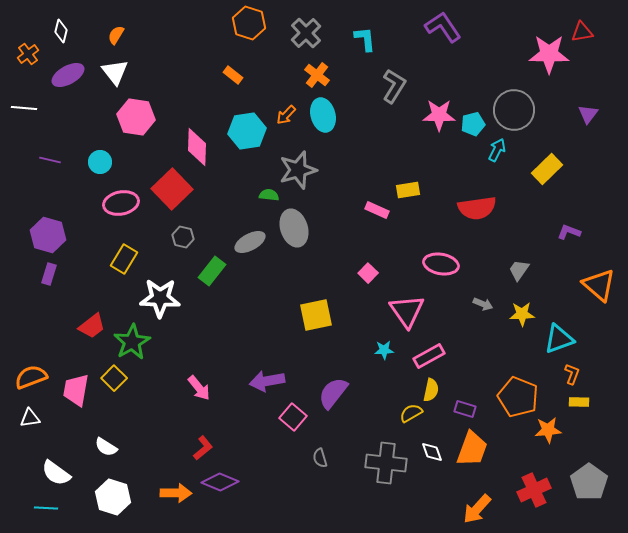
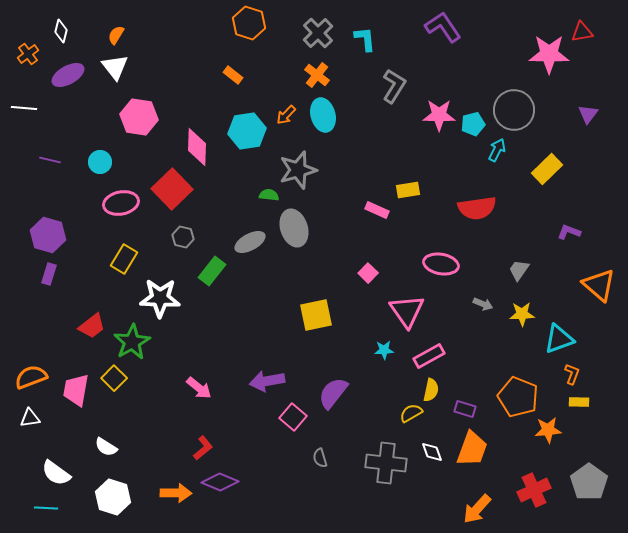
gray cross at (306, 33): moved 12 px right
white triangle at (115, 72): moved 5 px up
pink hexagon at (136, 117): moved 3 px right
pink arrow at (199, 388): rotated 12 degrees counterclockwise
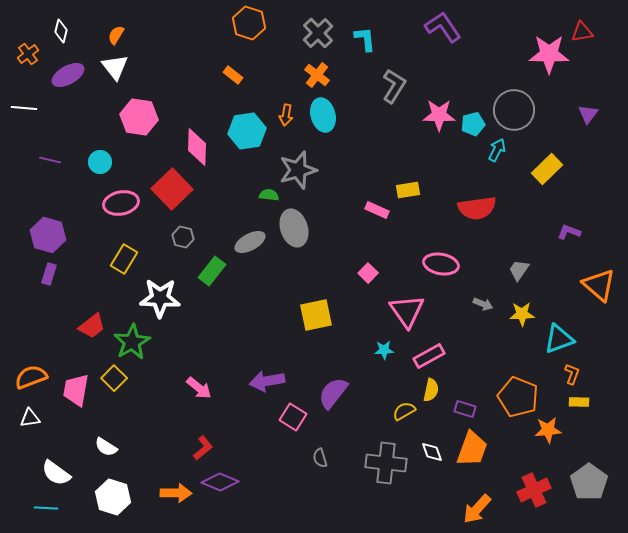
orange arrow at (286, 115): rotated 35 degrees counterclockwise
yellow semicircle at (411, 413): moved 7 px left, 2 px up
pink square at (293, 417): rotated 8 degrees counterclockwise
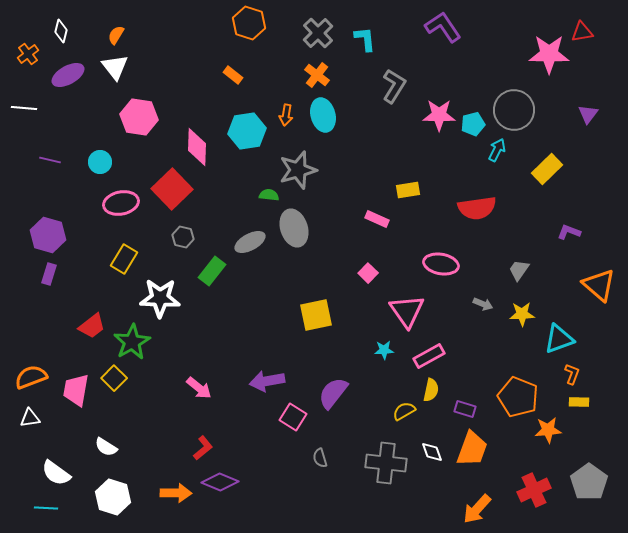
pink rectangle at (377, 210): moved 9 px down
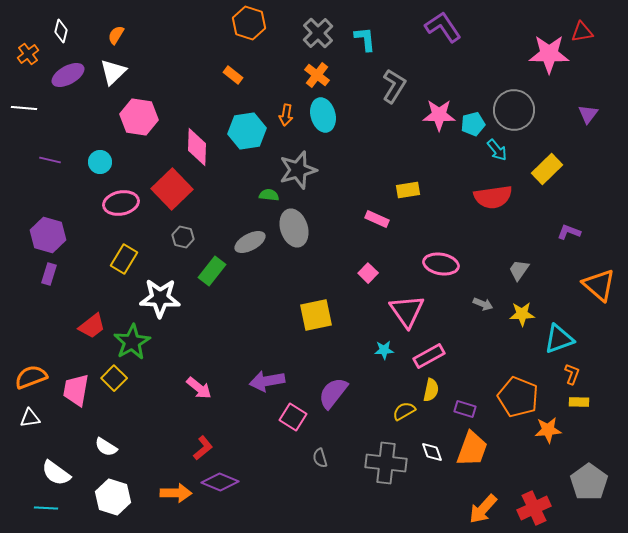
white triangle at (115, 67): moved 2 px left, 5 px down; rotated 24 degrees clockwise
cyan arrow at (497, 150): rotated 115 degrees clockwise
red semicircle at (477, 208): moved 16 px right, 11 px up
red cross at (534, 490): moved 18 px down
orange arrow at (477, 509): moved 6 px right
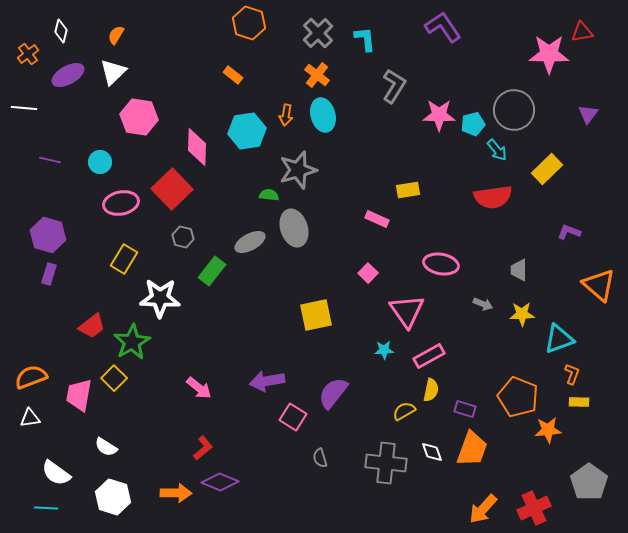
gray trapezoid at (519, 270): rotated 35 degrees counterclockwise
pink trapezoid at (76, 390): moved 3 px right, 5 px down
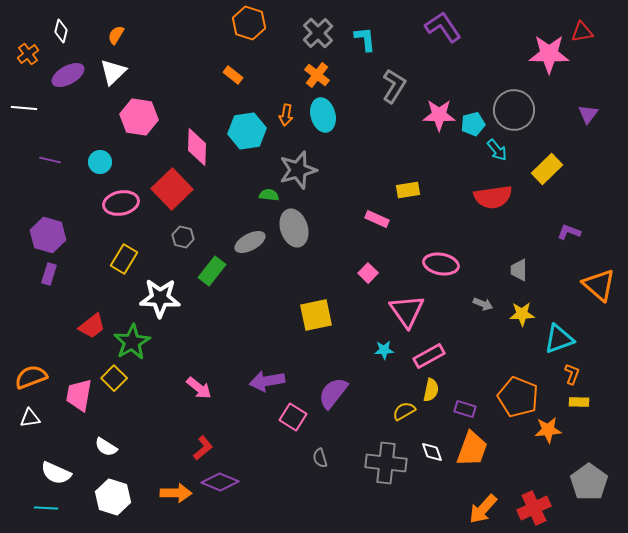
white semicircle at (56, 473): rotated 12 degrees counterclockwise
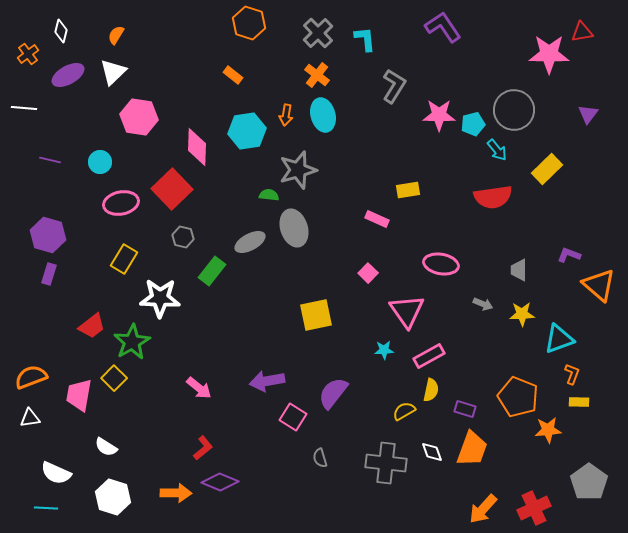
purple L-shape at (569, 232): moved 23 px down
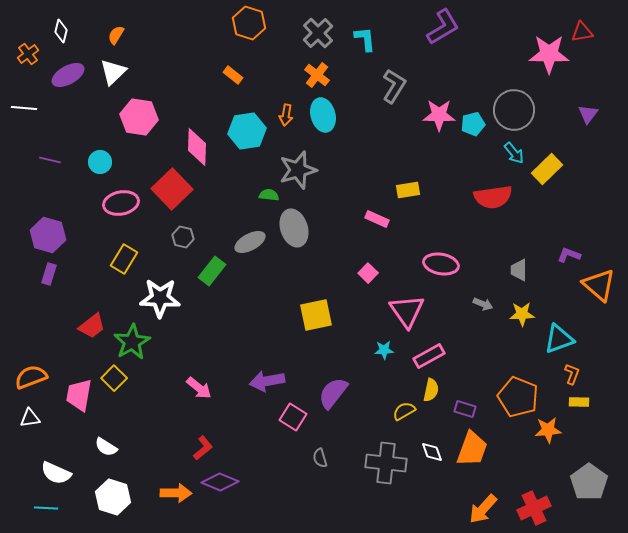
purple L-shape at (443, 27): rotated 93 degrees clockwise
cyan arrow at (497, 150): moved 17 px right, 3 px down
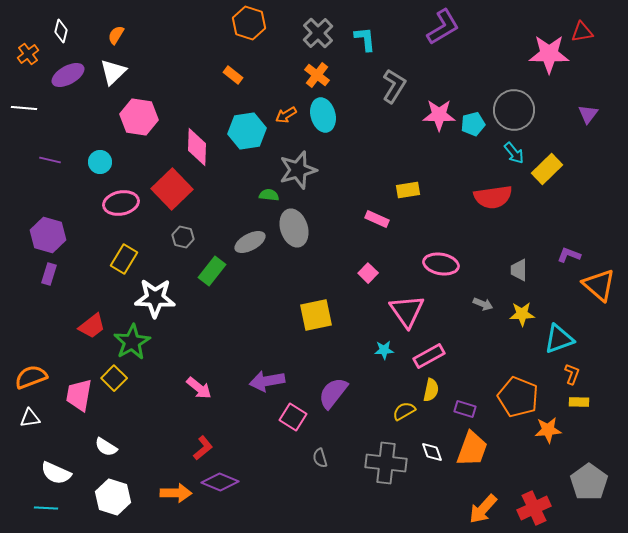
orange arrow at (286, 115): rotated 50 degrees clockwise
white star at (160, 298): moved 5 px left
